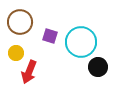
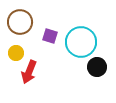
black circle: moved 1 px left
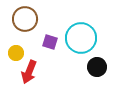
brown circle: moved 5 px right, 3 px up
purple square: moved 6 px down
cyan circle: moved 4 px up
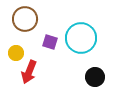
black circle: moved 2 px left, 10 px down
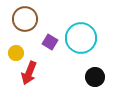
purple square: rotated 14 degrees clockwise
red arrow: moved 1 px down
